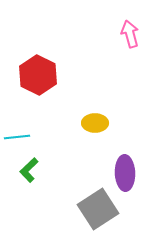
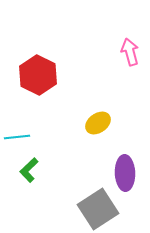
pink arrow: moved 18 px down
yellow ellipse: moved 3 px right; rotated 35 degrees counterclockwise
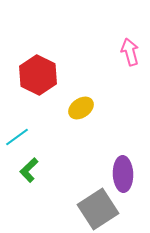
yellow ellipse: moved 17 px left, 15 px up
cyan line: rotated 30 degrees counterclockwise
purple ellipse: moved 2 px left, 1 px down
